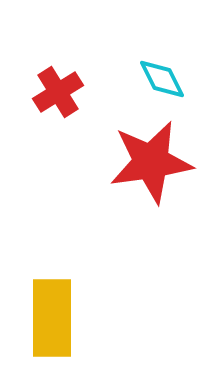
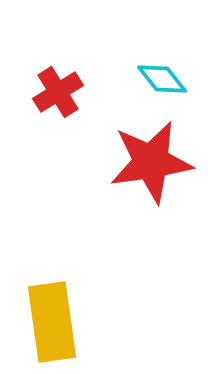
cyan diamond: rotated 12 degrees counterclockwise
yellow rectangle: moved 4 px down; rotated 8 degrees counterclockwise
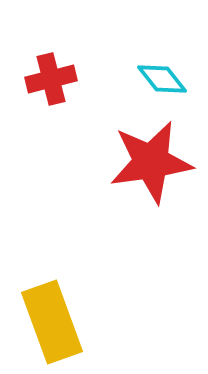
red cross: moved 7 px left, 13 px up; rotated 18 degrees clockwise
yellow rectangle: rotated 12 degrees counterclockwise
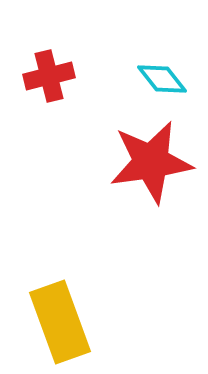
red cross: moved 2 px left, 3 px up
yellow rectangle: moved 8 px right
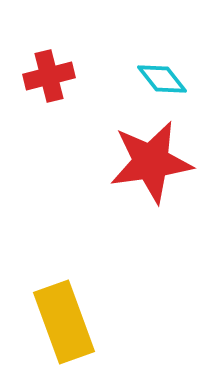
yellow rectangle: moved 4 px right
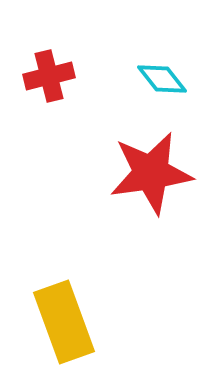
red star: moved 11 px down
